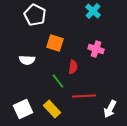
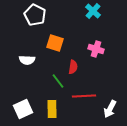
yellow rectangle: rotated 42 degrees clockwise
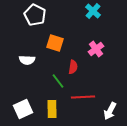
pink cross: rotated 35 degrees clockwise
red line: moved 1 px left, 1 px down
white arrow: moved 2 px down
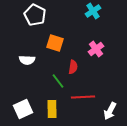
cyan cross: rotated 14 degrees clockwise
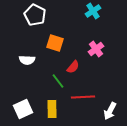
red semicircle: rotated 32 degrees clockwise
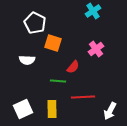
white pentagon: moved 8 px down
orange square: moved 2 px left
green line: rotated 49 degrees counterclockwise
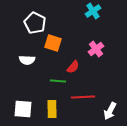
white square: rotated 30 degrees clockwise
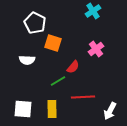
green line: rotated 35 degrees counterclockwise
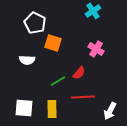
pink cross: rotated 21 degrees counterclockwise
red semicircle: moved 6 px right, 6 px down
white square: moved 1 px right, 1 px up
